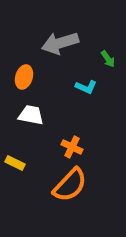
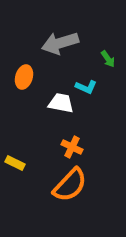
white trapezoid: moved 30 px right, 12 px up
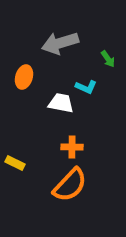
orange cross: rotated 25 degrees counterclockwise
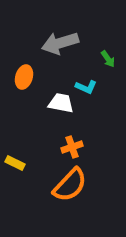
orange cross: rotated 20 degrees counterclockwise
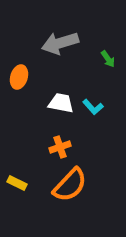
orange ellipse: moved 5 px left
cyan L-shape: moved 7 px right, 20 px down; rotated 25 degrees clockwise
orange cross: moved 12 px left
yellow rectangle: moved 2 px right, 20 px down
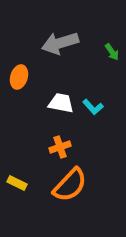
green arrow: moved 4 px right, 7 px up
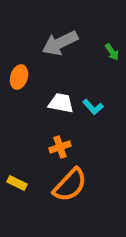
gray arrow: rotated 9 degrees counterclockwise
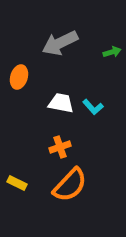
green arrow: rotated 72 degrees counterclockwise
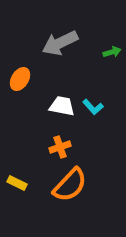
orange ellipse: moved 1 px right, 2 px down; rotated 15 degrees clockwise
white trapezoid: moved 1 px right, 3 px down
